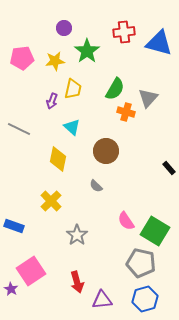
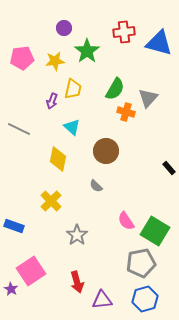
gray pentagon: rotated 24 degrees counterclockwise
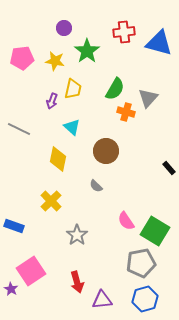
yellow star: rotated 18 degrees clockwise
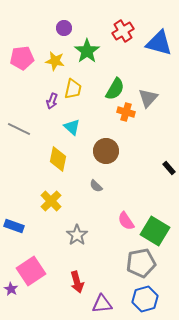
red cross: moved 1 px left, 1 px up; rotated 25 degrees counterclockwise
purple triangle: moved 4 px down
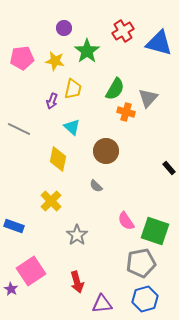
green square: rotated 12 degrees counterclockwise
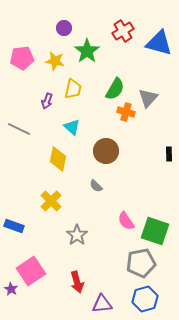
purple arrow: moved 5 px left
black rectangle: moved 14 px up; rotated 40 degrees clockwise
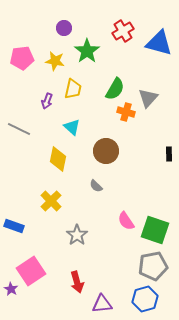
green square: moved 1 px up
gray pentagon: moved 12 px right, 3 px down
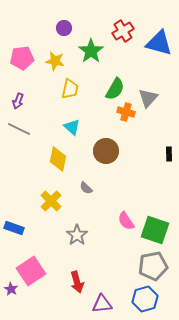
green star: moved 4 px right
yellow trapezoid: moved 3 px left
purple arrow: moved 29 px left
gray semicircle: moved 10 px left, 2 px down
blue rectangle: moved 2 px down
